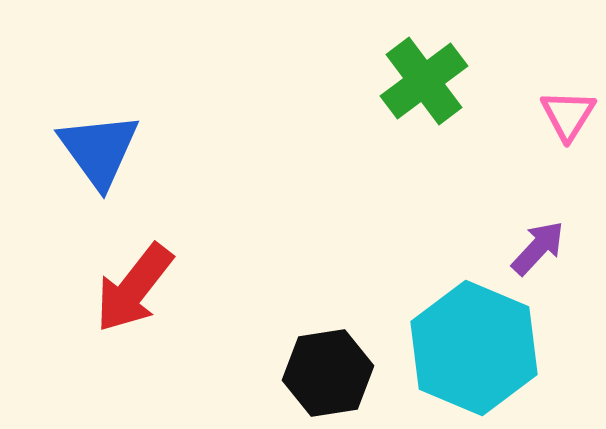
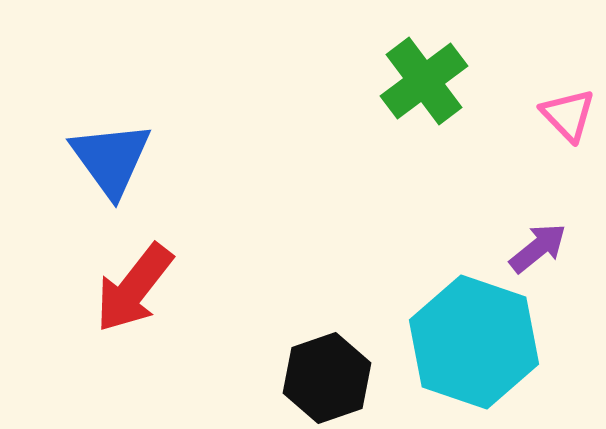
pink triangle: rotated 16 degrees counterclockwise
blue triangle: moved 12 px right, 9 px down
purple arrow: rotated 8 degrees clockwise
cyan hexagon: moved 6 px up; rotated 4 degrees counterclockwise
black hexagon: moved 1 px left, 5 px down; rotated 10 degrees counterclockwise
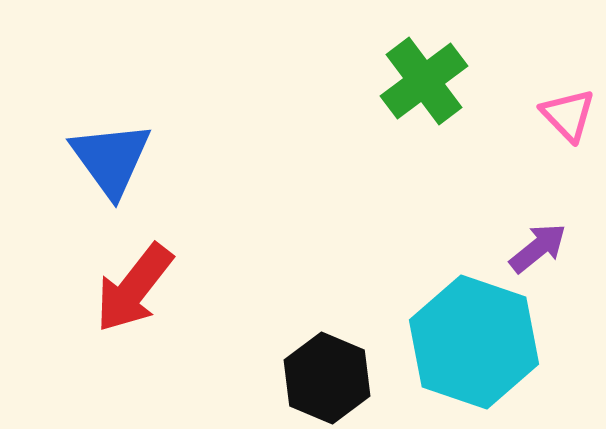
black hexagon: rotated 18 degrees counterclockwise
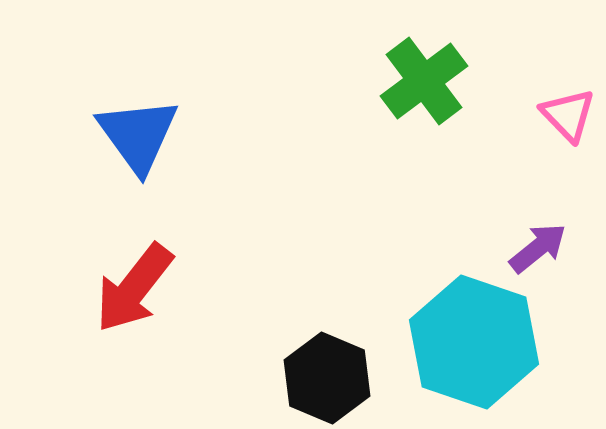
blue triangle: moved 27 px right, 24 px up
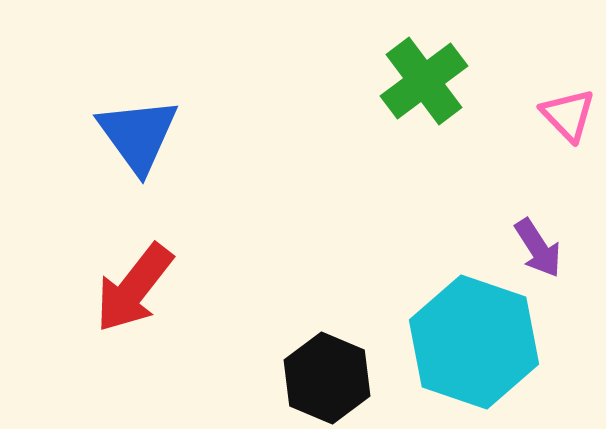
purple arrow: rotated 96 degrees clockwise
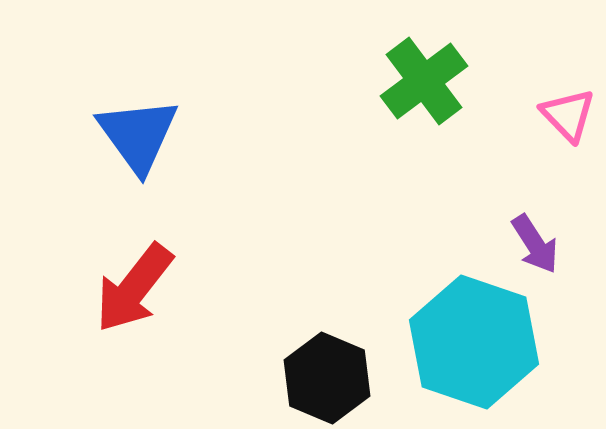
purple arrow: moved 3 px left, 4 px up
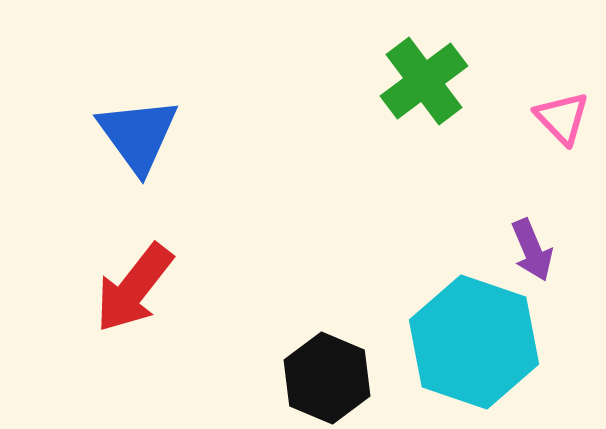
pink triangle: moved 6 px left, 3 px down
purple arrow: moved 3 px left, 6 px down; rotated 10 degrees clockwise
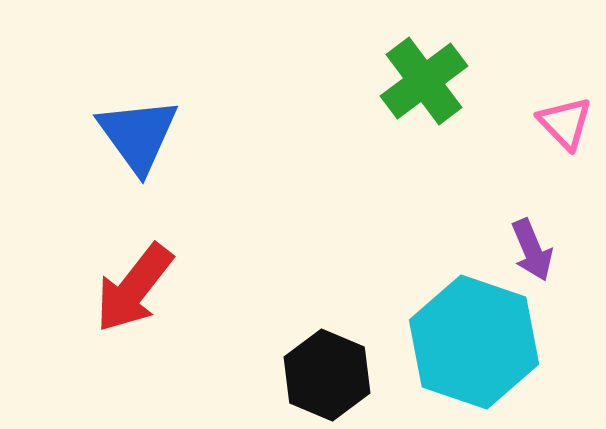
pink triangle: moved 3 px right, 5 px down
black hexagon: moved 3 px up
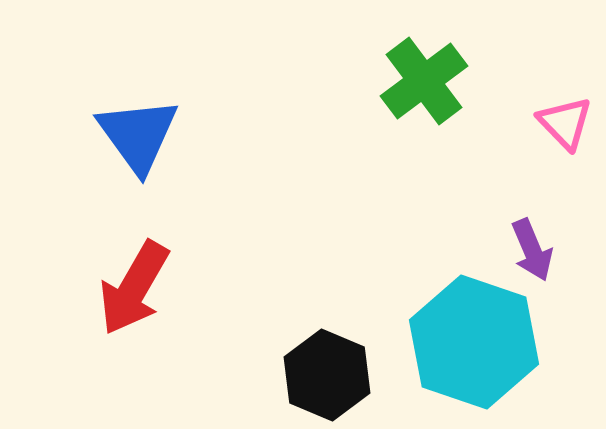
red arrow: rotated 8 degrees counterclockwise
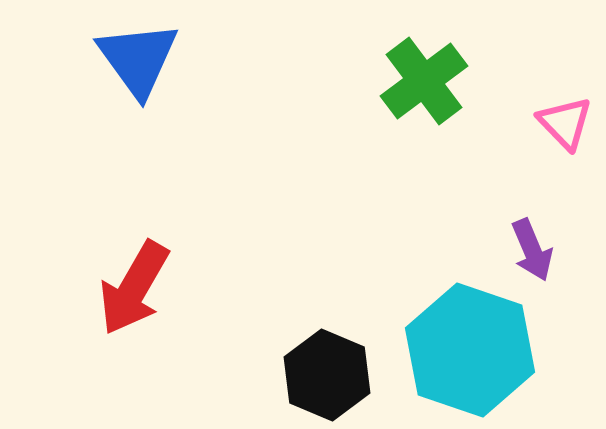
blue triangle: moved 76 px up
cyan hexagon: moved 4 px left, 8 px down
